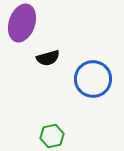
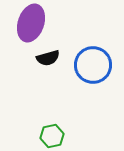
purple ellipse: moved 9 px right
blue circle: moved 14 px up
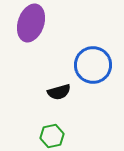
black semicircle: moved 11 px right, 34 px down
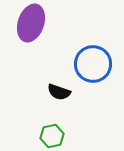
blue circle: moved 1 px up
black semicircle: rotated 35 degrees clockwise
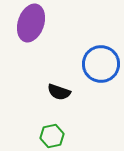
blue circle: moved 8 px right
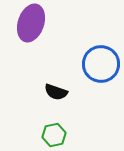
black semicircle: moved 3 px left
green hexagon: moved 2 px right, 1 px up
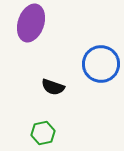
black semicircle: moved 3 px left, 5 px up
green hexagon: moved 11 px left, 2 px up
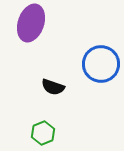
green hexagon: rotated 10 degrees counterclockwise
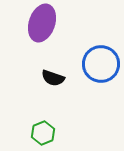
purple ellipse: moved 11 px right
black semicircle: moved 9 px up
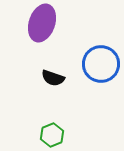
green hexagon: moved 9 px right, 2 px down
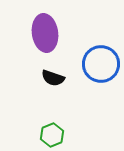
purple ellipse: moved 3 px right, 10 px down; rotated 27 degrees counterclockwise
